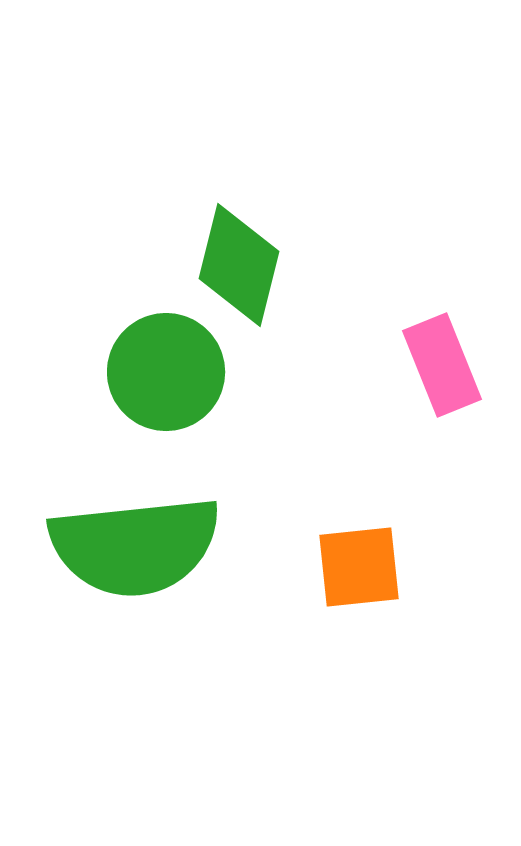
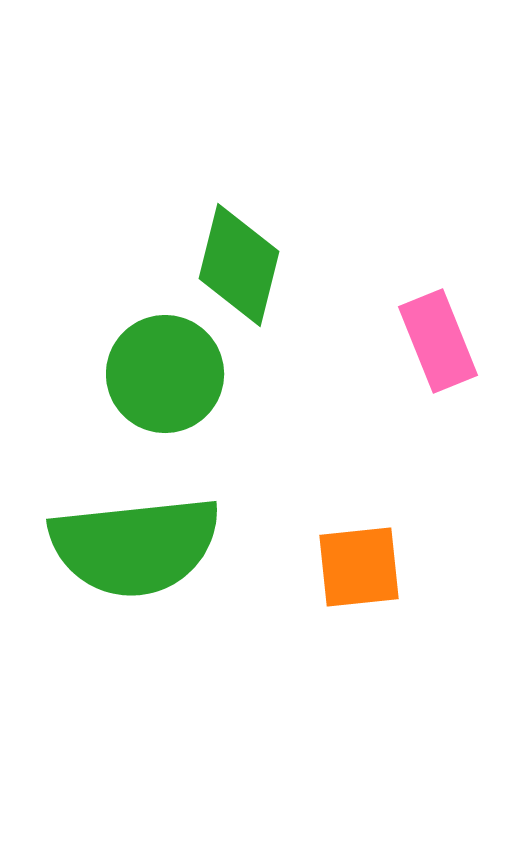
pink rectangle: moved 4 px left, 24 px up
green circle: moved 1 px left, 2 px down
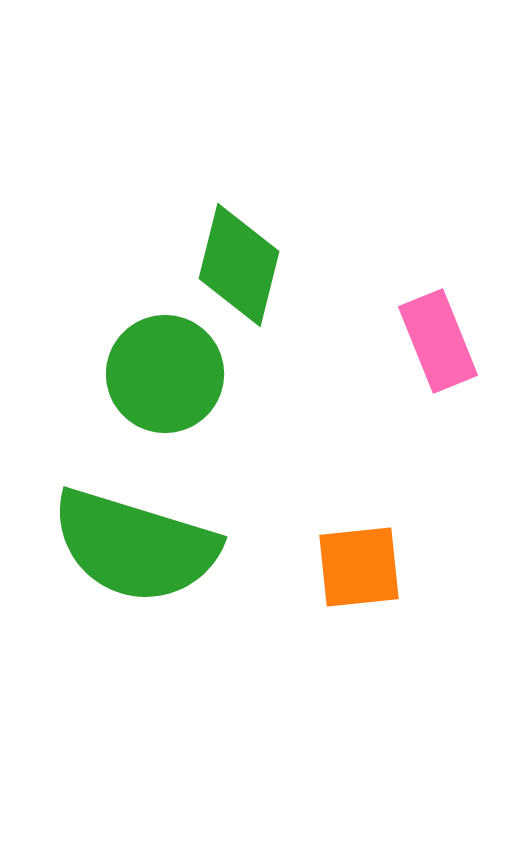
green semicircle: rotated 23 degrees clockwise
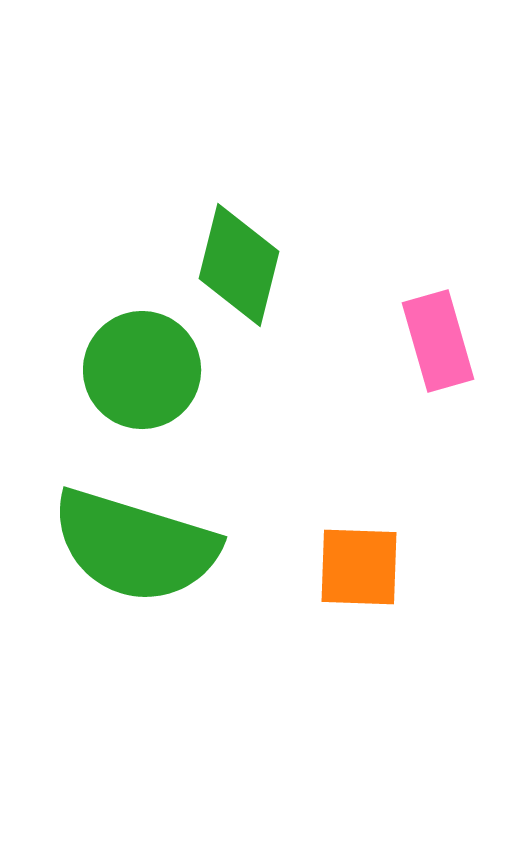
pink rectangle: rotated 6 degrees clockwise
green circle: moved 23 px left, 4 px up
orange square: rotated 8 degrees clockwise
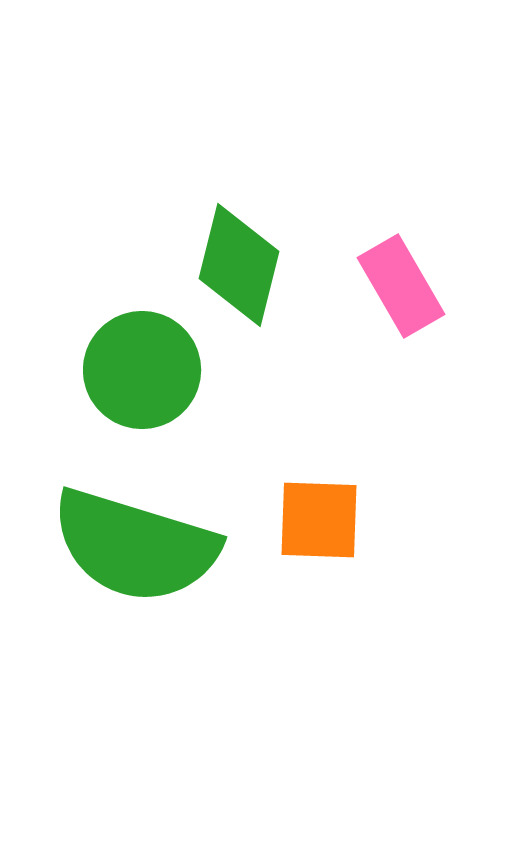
pink rectangle: moved 37 px left, 55 px up; rotated 14 degrees counterclockwise
orange square: moved 40 px left, 47 px up
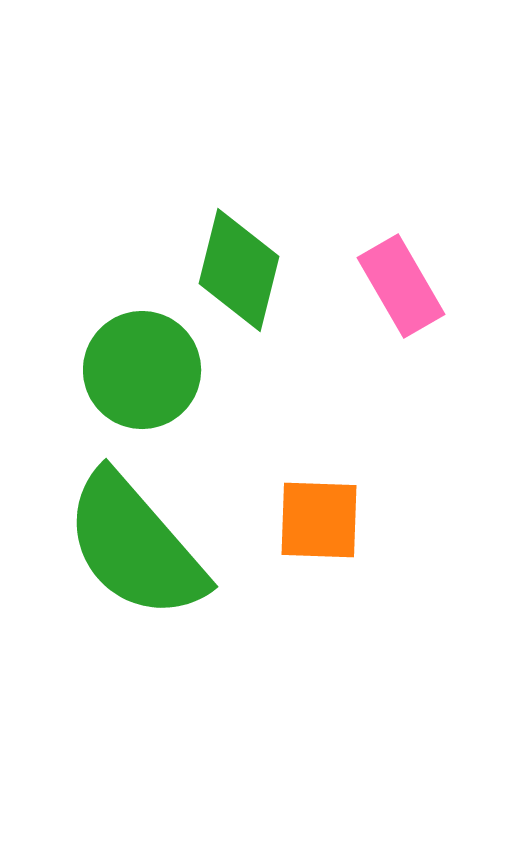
green diamond: moved 5 px down
green semicircle: rotated 32 degrees clockwise
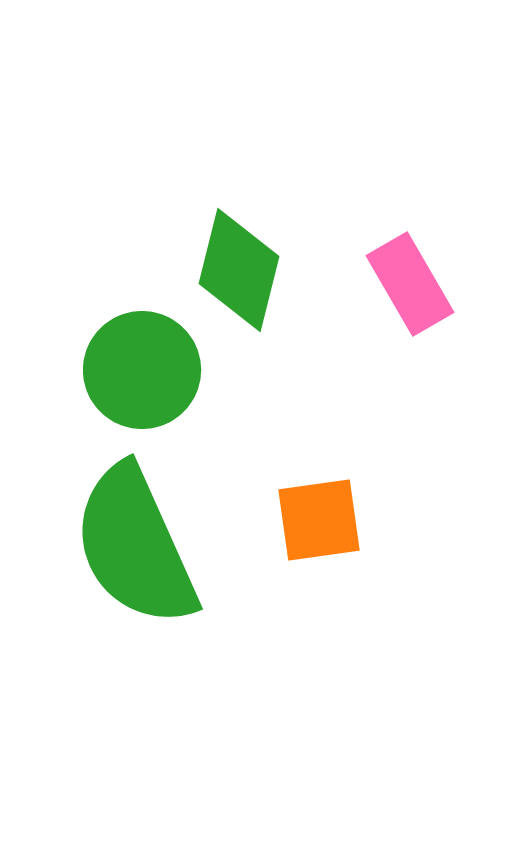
pink rectangle: moved 9 px right, 2 px up
orange square: rotated 10 degrees counterclockwise
green semicircle: rotated 17 degrees clockwise
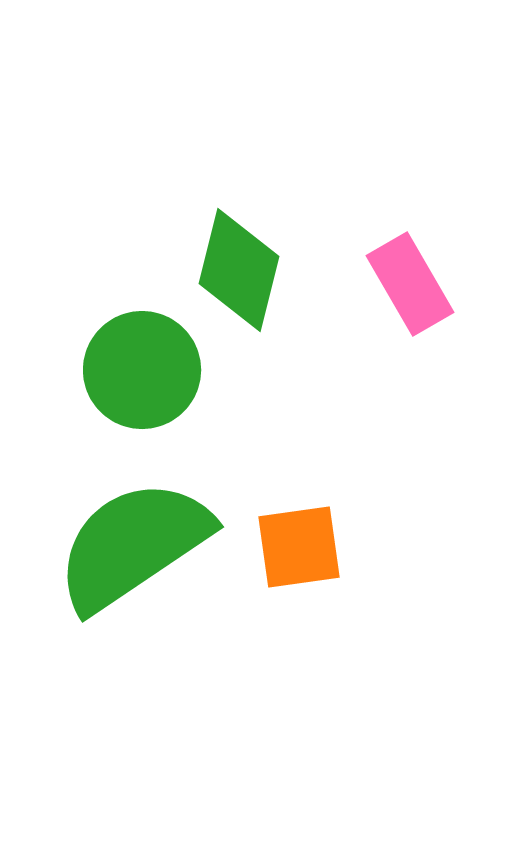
orange square: moved 20 px left, 27 px down
green semicircle: moved 2 px left, 1 px up; rotated 80 degrees clockwise
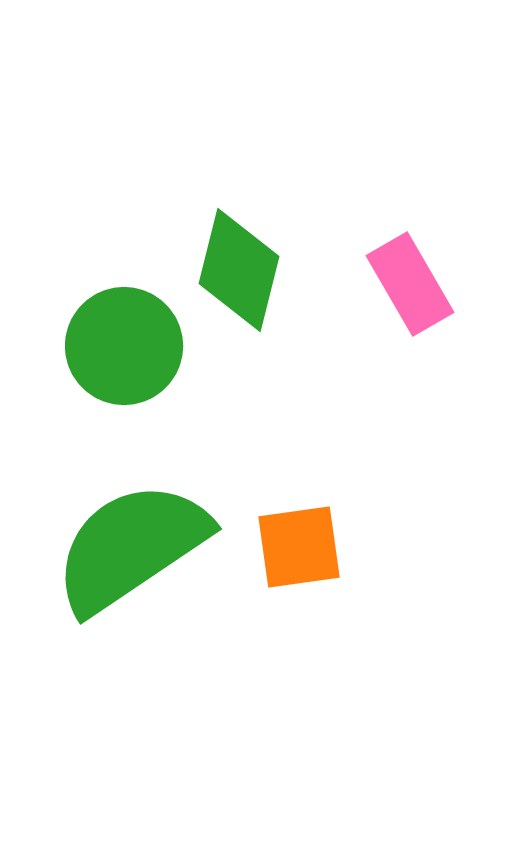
green circle: moved 18 px left, 24 px up
green semicircle: moved 2 px left, 2 px down
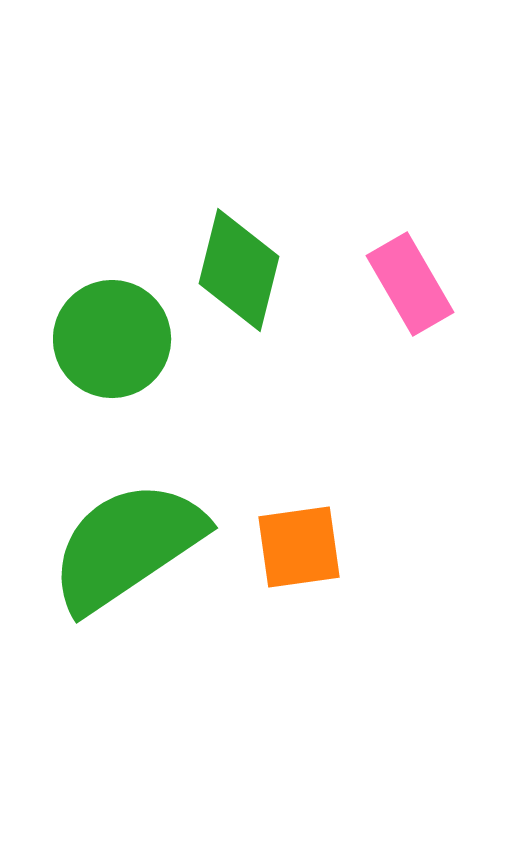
green circle: moved 12 px left, 7 px up
green semicircle: moved 4 px left, 1 px up
